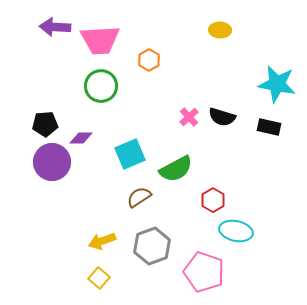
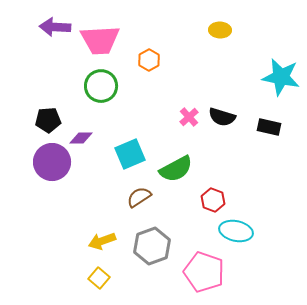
cyan star: moved 4 px right, 7 px up
black pentagon: moved 3 px right, 4 px up
red hexagon: rotated 10 degrees counterclockwise
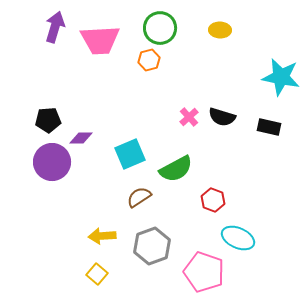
purple arrow: rotated 104 degrees clockwise
orange hexagon: rotated 15 degrees clockwise
green circle: moved 59 px right, 58 px up
cyan ellipse: moved 2 px right, 7 px down; rotated 12 degrees clockwise
yellow arrow: moved 5 px up; rotated 16 degrees clockwise
yellow square: moved 2 px left, 4 px up
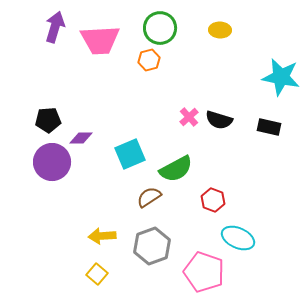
black semicircle: moved 3 px left, 3 px down
brown semicircle: moved 10 px right
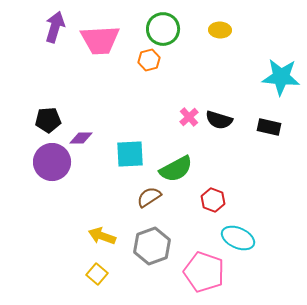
green circle: moved 3 px right, 1 px down
cyan star: rotated 6 degrees counterclockwise
cyan square: rotated 20 degrees clockwise
yellow arrow: rotated 24 degrees clockwise
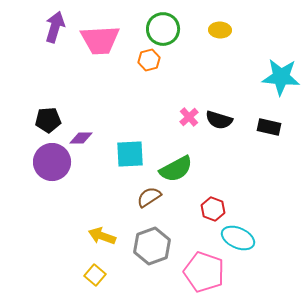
red hexagon: moved 9 px down
yellow square: moved 2 px left, 1 px down
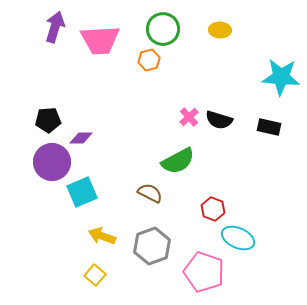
cyan square: moved 48 px left, 38 px down; rotated 20 degrees counterclockwise
green semicircle: moved 2 px right, 8 px up
brown semicircle: moved 1 px right, 4 px up; rotated 60 degrees clockwise
